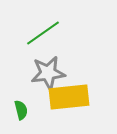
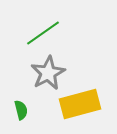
gray star: rotated 20 degrees counterclockwise
yellow rectangle: moved 11 px right, 7 px down; rotated 9 degrees counterclockwise
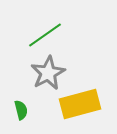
green line: moved 2 px right, 2 px down
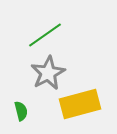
green semicircle: moved 1 px down
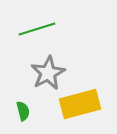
green line: moved 8 px left, 6 px up; rotated 18 degrees clockwise
green semicircle: moved 2 px right
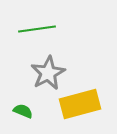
green line: rotated 9 degrees clockwise
green semicircle: rotated 54 degrees counterclockwise
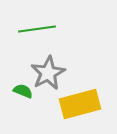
green semicircle: moved 20 px up
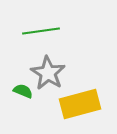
green line: moved 4 px right, 2 px down
gray star: rotated 12 degrees counterclockwise
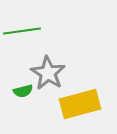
green line: moved 19 px left
green semicircle: rotated 144 degrees clockwise
